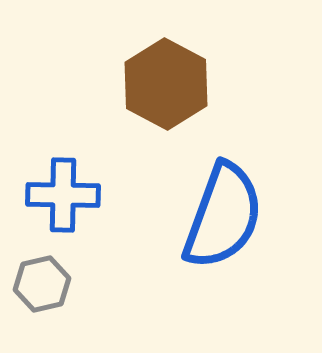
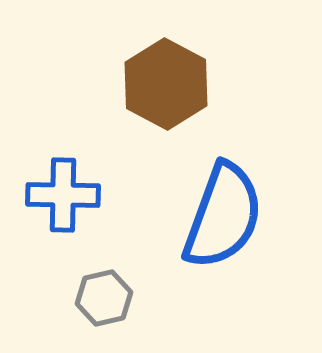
gray hexagon: moved 62 px right, 14 px down
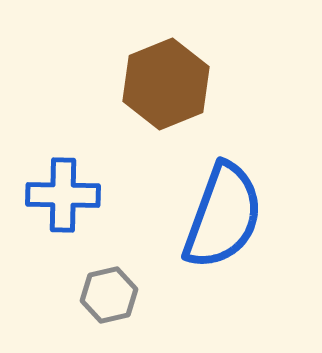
brown hexagon: rotated 10 degrees clockwise
gray hexagon: moved 5 px right, 3 px up
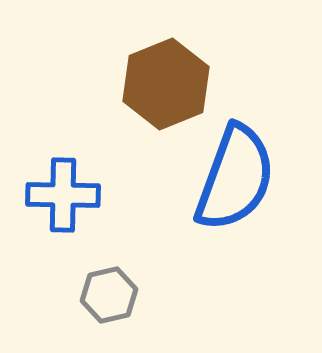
blue semicircle: moved 12 px right, 38 px up
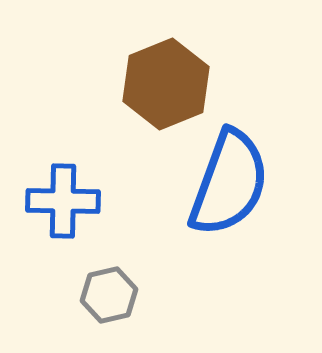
blue semicircle: moved 6 px left, 5 px down
blue cross: moved 6 px down
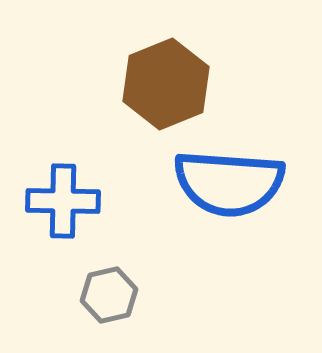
blue semicircle: rotated 74 degrees clockwise
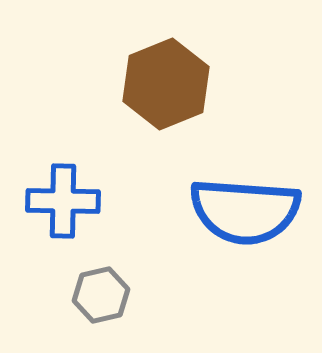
blue semicircle: moved 16 px right, 28 px down
gray hexagon: moved 8 px left
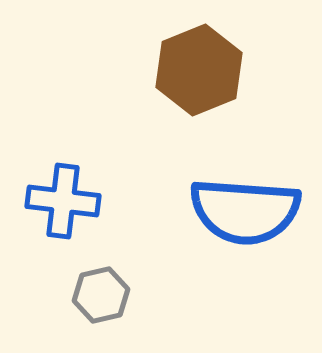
brown hexagon: moved 33 px right, 14 px up
blue cross: rotated 6 degrees clockwise
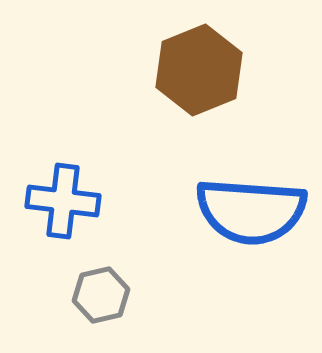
blue semicircle: moved 6 px right
